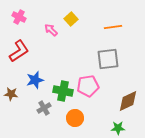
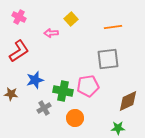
pink arrow: moved 3 px down; rotated 48 degrees counterclockwise
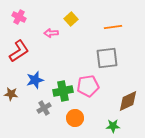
gray square: moved 1 px left, 1 px up
green cross: rotated 24 degrees counterclockwise
green star: moved 5 px left, 2 px up
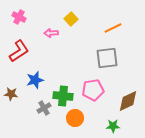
orange line: moved 1 px down; rotated 18 degrees counterclockwise
pink pentagon: moved 5 px right, 4 px down
green cross: moved 5 px down; rotated 18 degrees clockwise
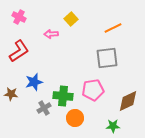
pink arrow: moved 1 px down
blue star: moved 1 px left, 2 px down
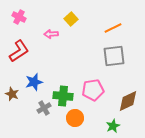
gray square: moved 7 px right, 2 px up
brown star: moved 1 px right; rotated 16 degrees clockwise
green star: rotated 24 degrees counterclockwise
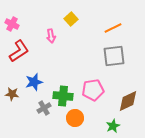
pink cross: moved 7 px left, 7 px down
pink arrow: moved 2 px down; rotated 96 degrees counterclockwise
brown star: rotated 16 degrees counterclockwise
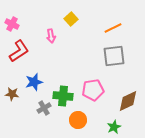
orange circle: moved 3 px right, 2 px down
green star: moved 1 px right, 1 px down
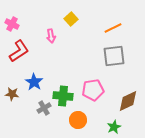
blue star: rotated 24 degrees counterclockwise
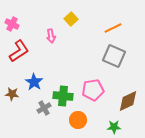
gray square: rotated 30 degrees clockwise
green star: rotated 24 degrees clockwise
